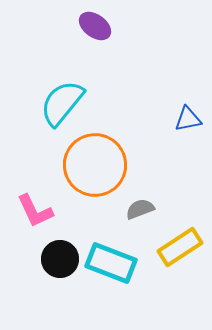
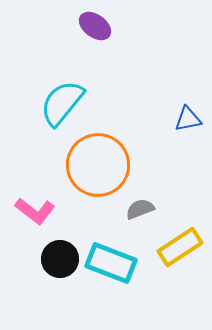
orange circle: moved 3 px right
pink L-shape: rotated 27 degrees counterclockwise
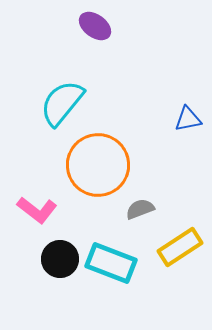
pink L-shape: moved 2 px right, 1 px up
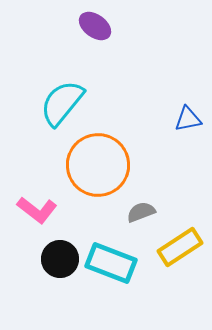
gray semicircle: moved 1 px right, 3 px down
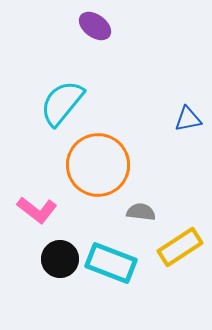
gray semicircle: rotated 28 degrees clockwise
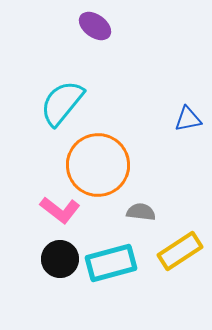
pink L-shape: moved 23 px right
yellow rectangle: moved 4 px down
cyan rectangle: rotated 36 degrees counterclockwise
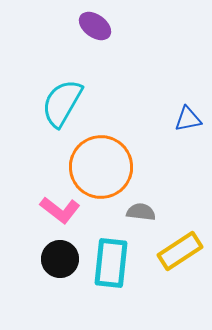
cyan semicircle: rotated 9 degrees counterclockwise
orange circle: moved 3 px right, 2 px down
cyan rectangle: rotated 69 degrees counterclockwise
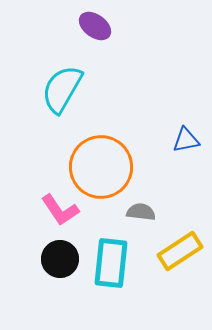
cyan semicircle: moved 14 px up
blue triangle: moved 2 px left, 21 px down
pink L-shape: rotated 18 degrees clockwise
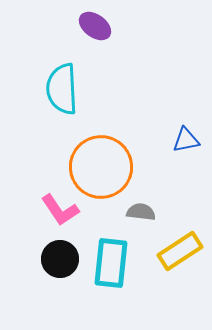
cyan semicircle: rotated 33 degrees counterclockwise
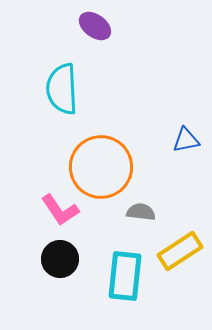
cyan rectangle: moved 14 px right, 13 px down
